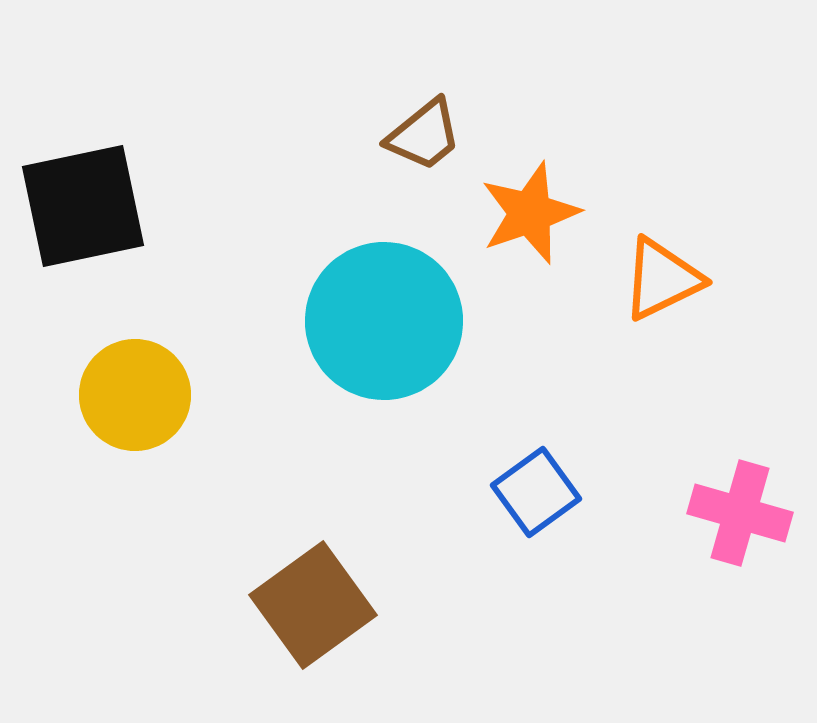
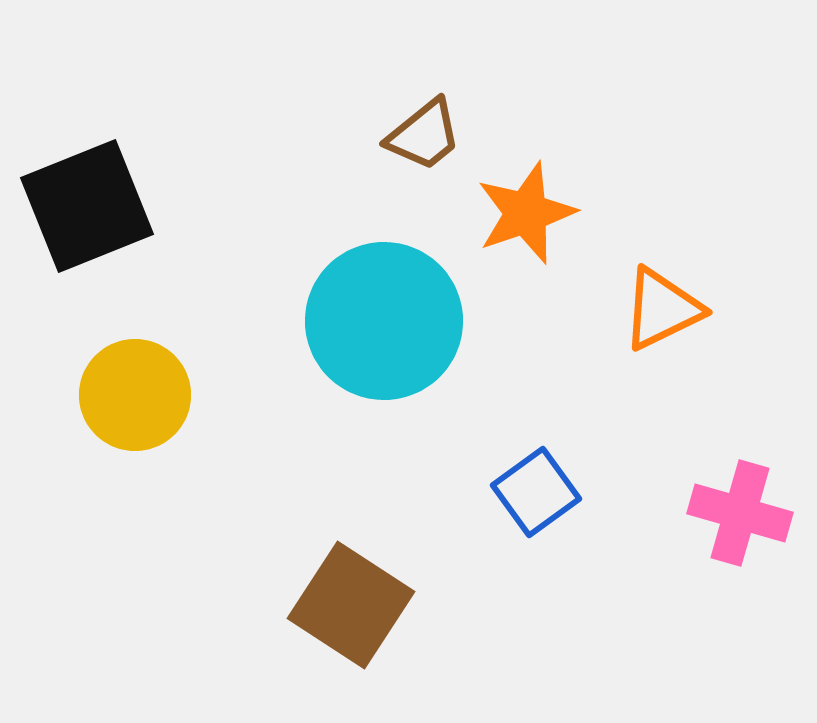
black square: moved 4 px right; rotated 10 degrees counterclockwise
orange star: moved 4 px left
orange triangle: moved 30 px down
brown square: moved 38 px right; rotated 21 degrees counterclockwise
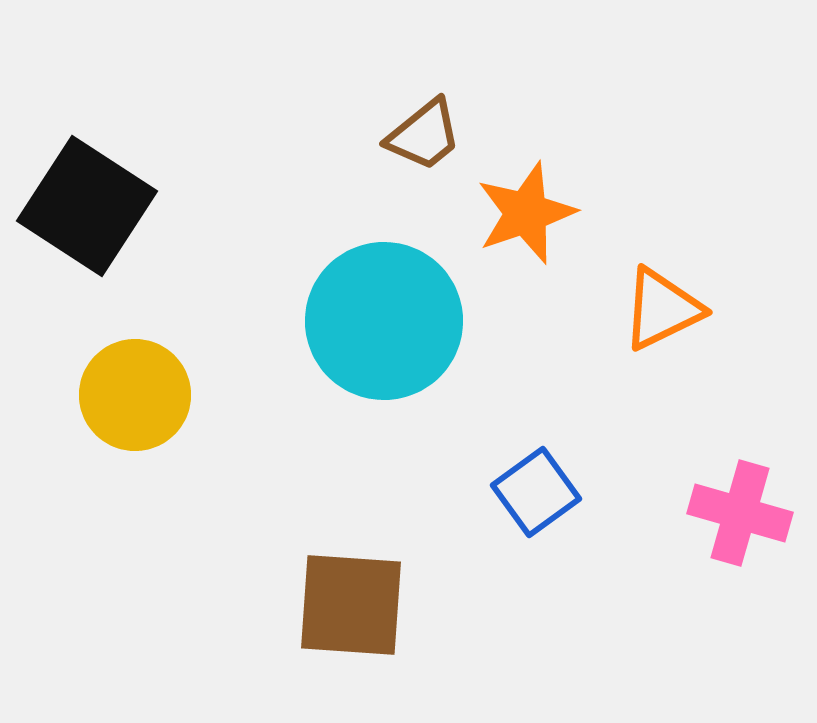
black square: rotated 35 degrees counterclockwise
brown square: rotated 29 degrees counterclockwise
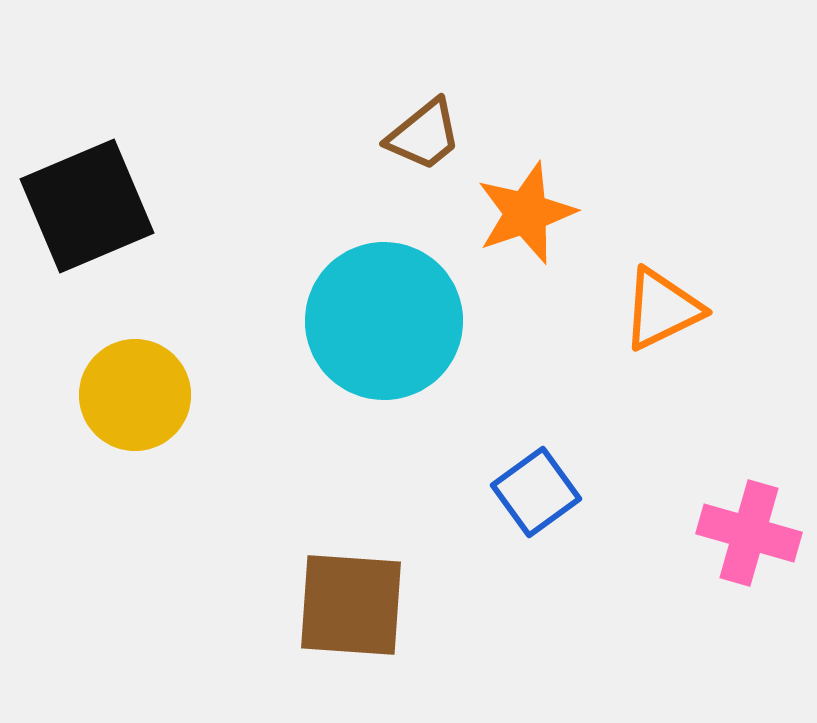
black square: rotated 34 degrees clockwise
pink cross: moved 9 px right, 20 px down
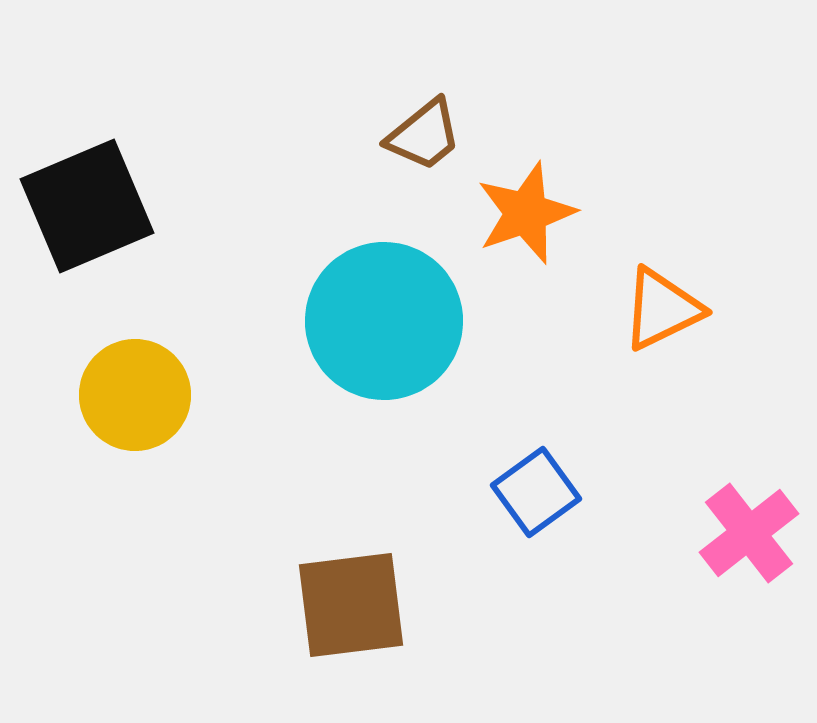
pink cross: rotated 36 degrees clockwise
brown square: rotated 11 degrees counterclockwise
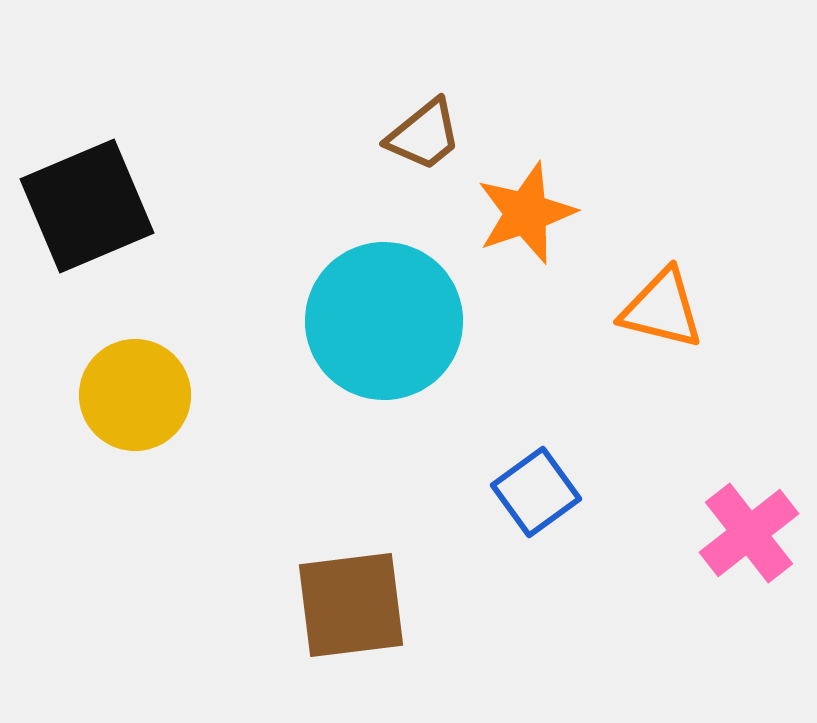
orange triangle: rotated 40 degrees clockwise
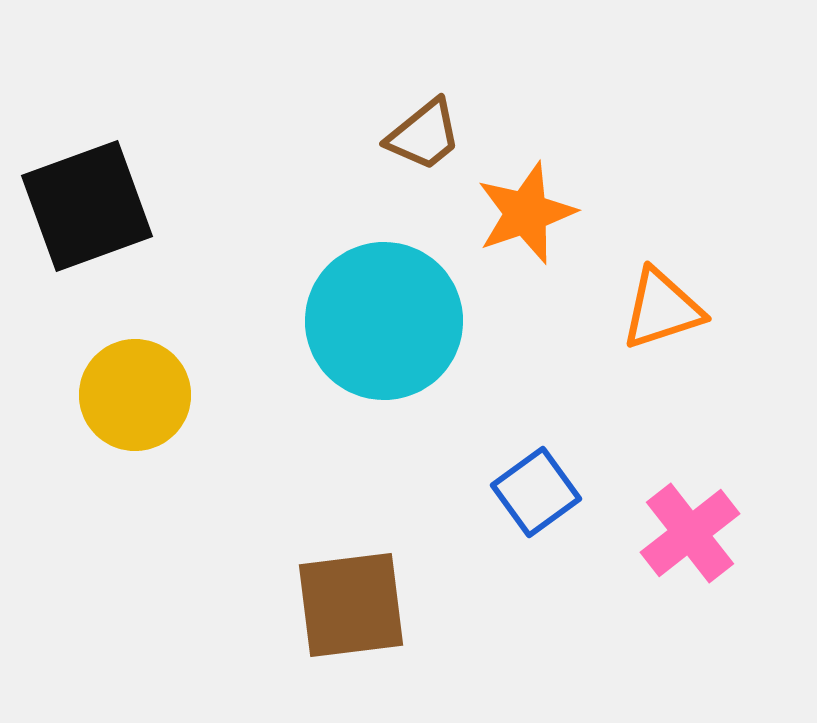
black square: rotated 3 degrees clockwise
orange triangle: rotated 32 degrees counterclockwise
pink cross: moved 59 px left
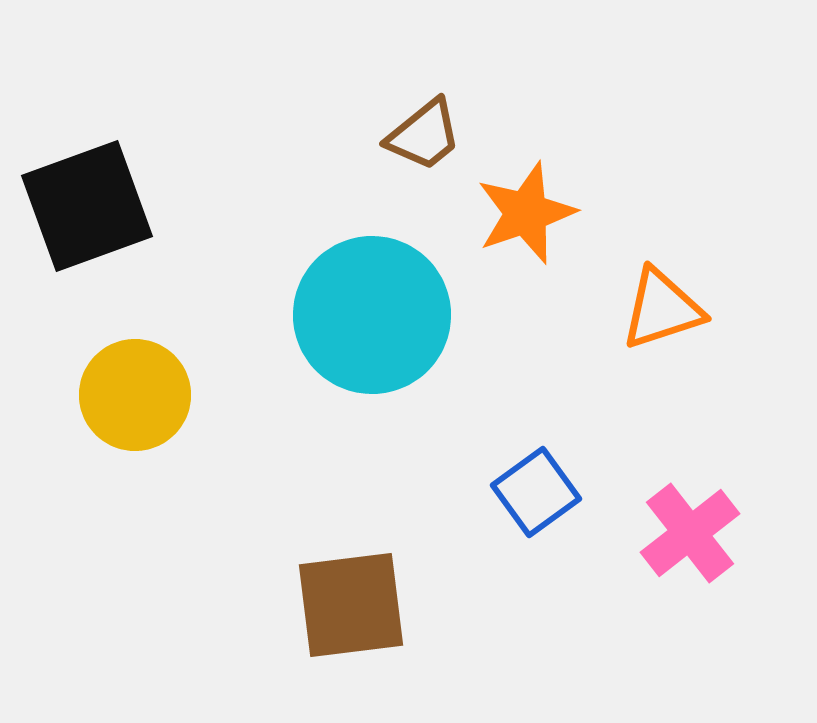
cyan circle: moved 12 px left, 6 px up
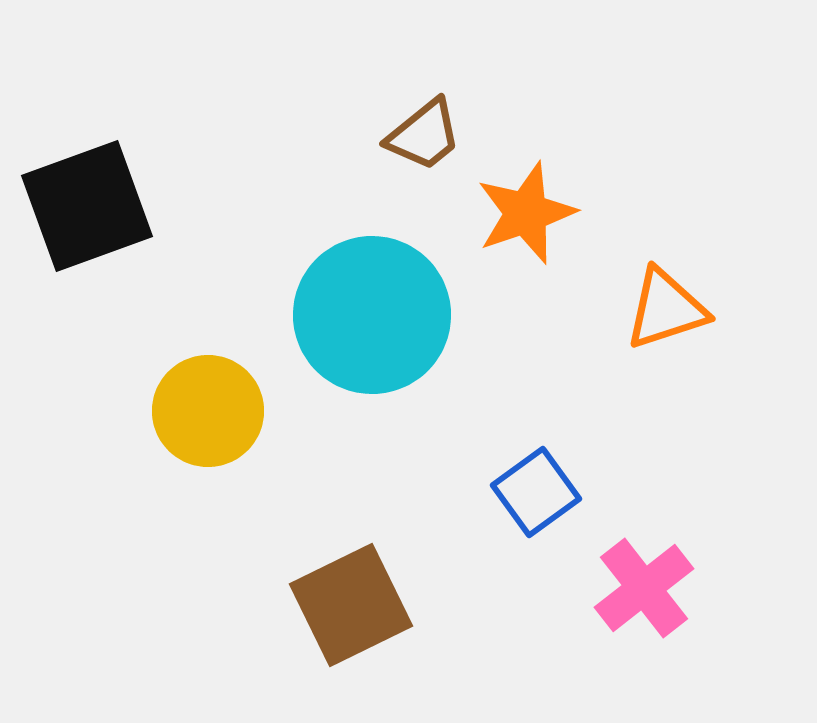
orange triangle: moved 4 px right
yellow circle: moved 73 px right, 16 px down
pink cross: moved 46 px left, 55 px down
brown square: rotated 19 degrees counterclockwise
